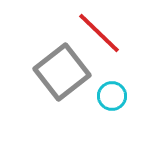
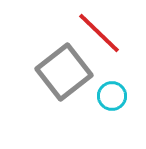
gray square: moved 2 px right
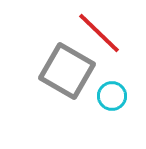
gray square: moved 3 px right, 1 px up; rotated 22 degrees counterclockwise
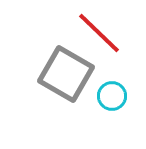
gray square: moved 1 px left, 3 px down
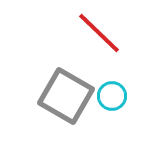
gray square: moved 22 px down
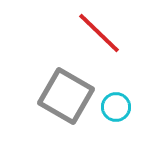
cyan circle: moved 4 px right, 11 px down
